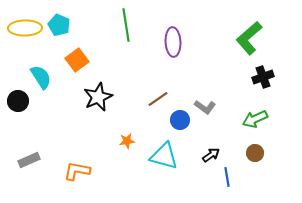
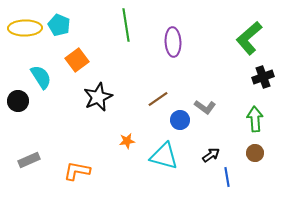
green arrow: rotated 110 degrees clockwise
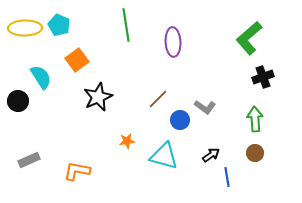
brown line: rotated 10 degrees counterclockwise
